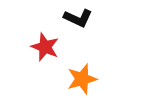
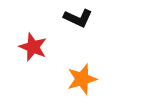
red star: moved 12 px left
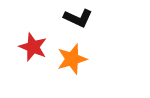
orange star: moved 10 px left, 20 px up
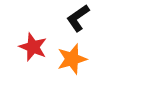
black L-shape: rotated 120 degrees clockwise
